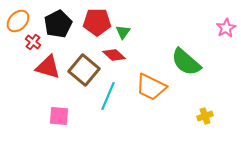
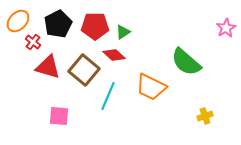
red pentagon: moved 2 px left, 4 px down
green triangle: rotated 21 degrees clockwise
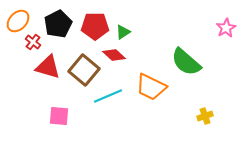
cyan line: rotated 44 degrees clockwise
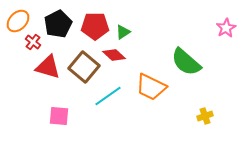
brown square: moved 3 px up
cyan line: rotated 12 degrees counterclockwise
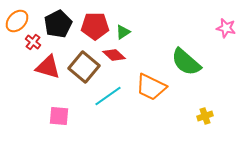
orange ellipse: moved 1 px left
pink star: rotated 30 degrees counterclockwise
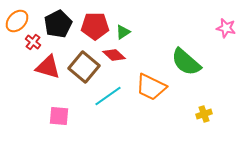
yellow cross: moved 1 px left, 2 px up
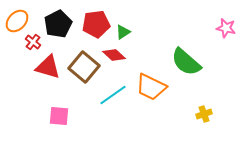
red pentagon: moved 1 px right, 2 px up; rotated 8 degrees counterclockwise
cyan line: moved 5 px right, 1 px up
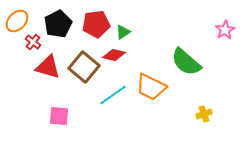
pink star: moved 1 px left, 2 px down; rotated 30 degrees clockwise
red diamond: rotated 30 degrees counterclockwise
